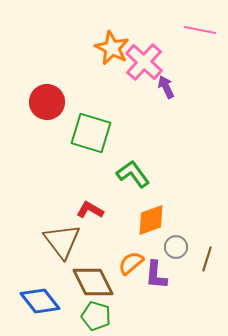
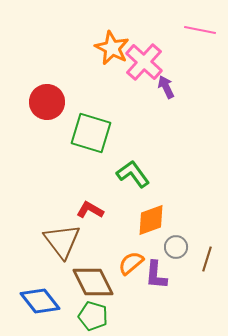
green pentagon: moved 3 px left
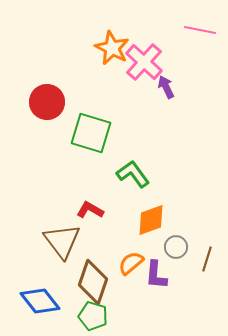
brown diamond: rotated 45 degrees clockwise
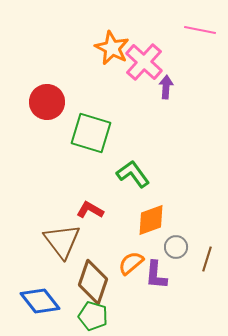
purple arrow: rotated 30 degrees clockwise
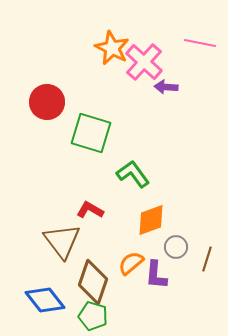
pink line: moved 13 px down
purple arrow: rotated 90 degrees counterclockwise
blue diamond: moved 5 px right, 1 px up
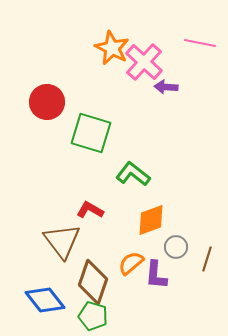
green L-shape: rotated 16 degrees counterclockwise
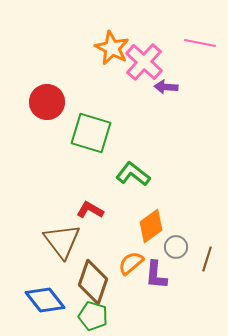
orange diamond: moved 6 px down; rotated 16 degrees counterclockwise
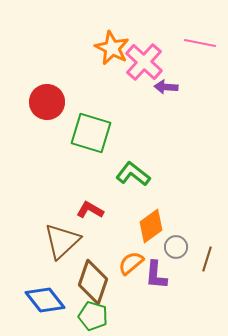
brown triangle: rotated 24 degrees clockwise
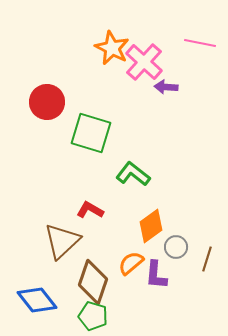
blue diamond: moved 8 px left
